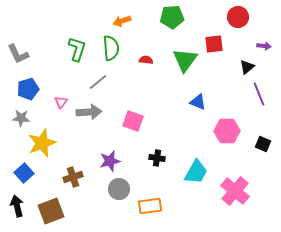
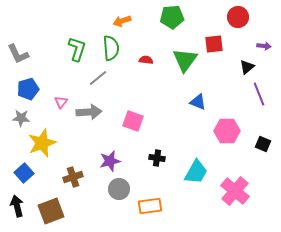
gray line: moved 4 px up
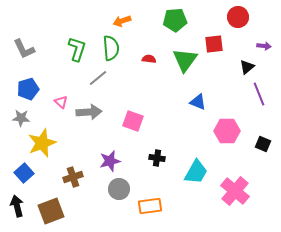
green pentagon: moved 3 px right, 3 px down
gray L-shape: moved 6 px right, 5 px up
red semicircle: moved 3 px right, 1 px up
pink triangle: rotated 24 degrees counterclockwise
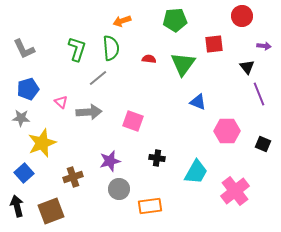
red circle: moved 4 px right, 1 px up
green triangle: moved 2 px left, 4 px down
black triangle: rotated 28 degrees counterclockwise
pink cross: rotated 12 degrees clockwise
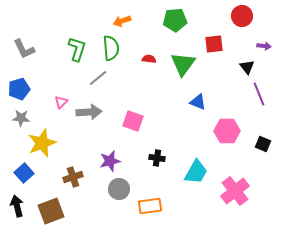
blue pentagon: moved 9 px left
pink triangle: rotated 32 degrees clockwise
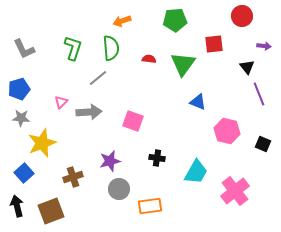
green L-shape: moved 4 px left, 1 px up
pink hexagon: rotated 15 degrees clockwise
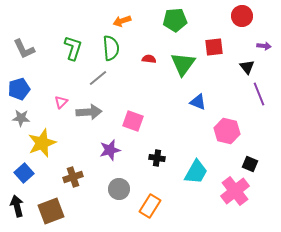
red square: moved 3 px down
black square: moved 13 px left, 20 px down
purple star: moved 11 px up
orange rectangle: rotated 50 degrees counterclockwise
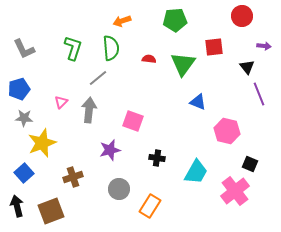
gray arrow: moved 2 px up; rotated 80 degrees counterclockwise
gray star: moved 3 px right
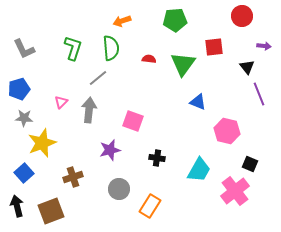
cyan trapezoid: moved 3 px right, 2 px up
